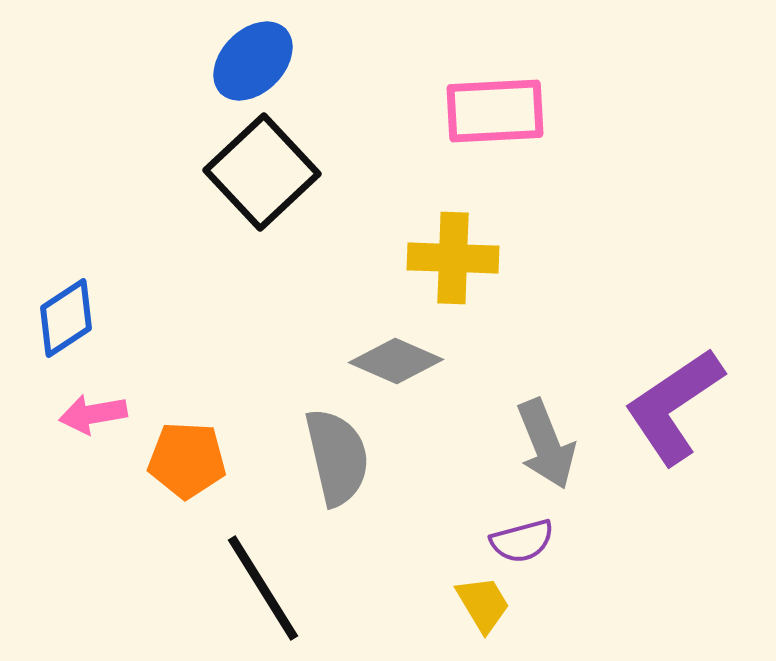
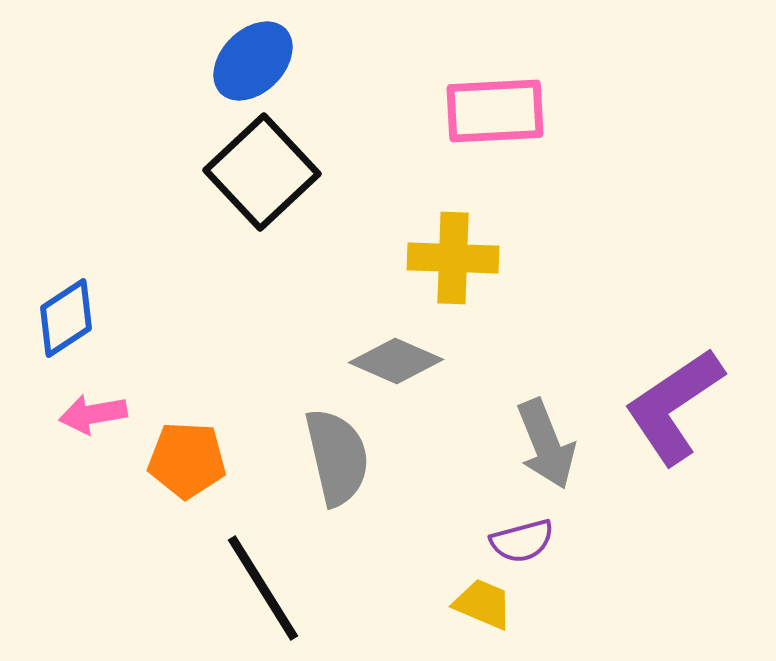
yellow trapezoid: rotated 36 degrees counterclockwise
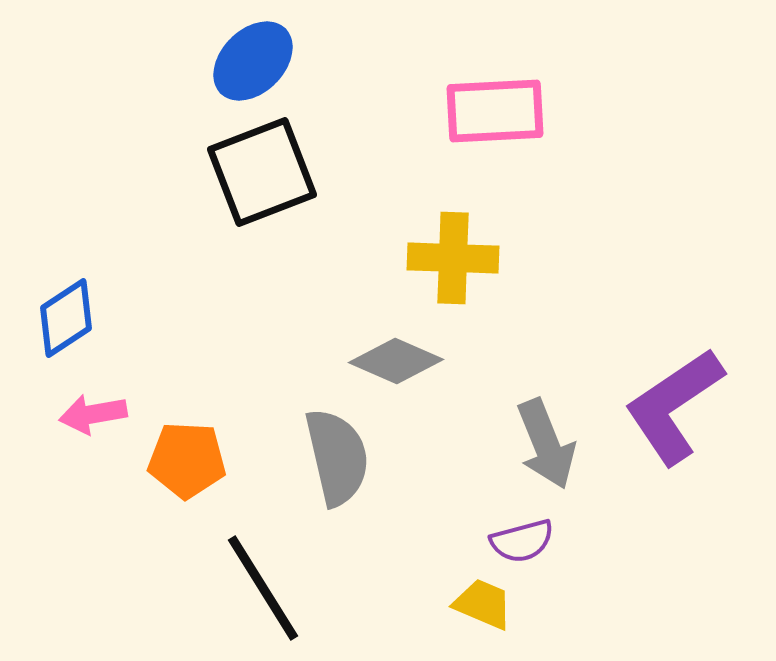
black square: rotated 22 degrees clockwise
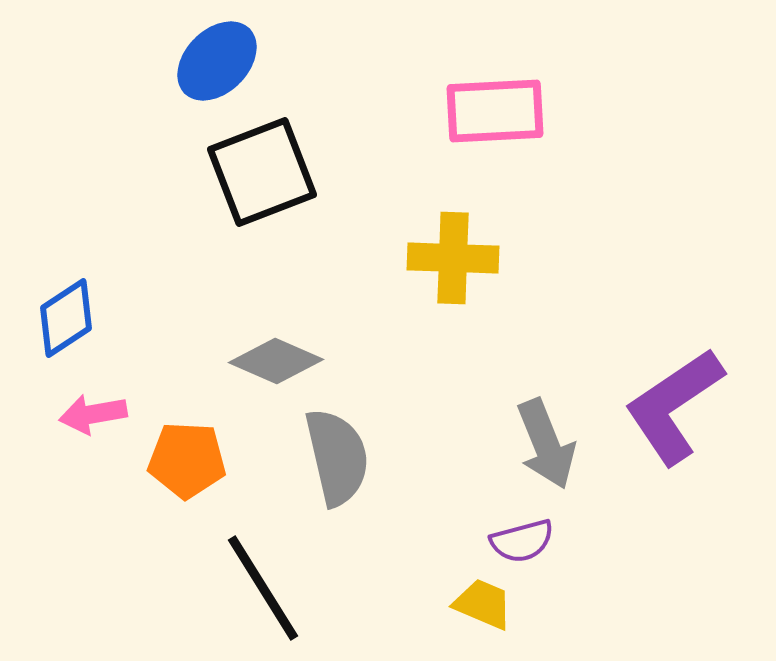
blue ellipse: moved 36 px left
gray diamond: moved 120 px left
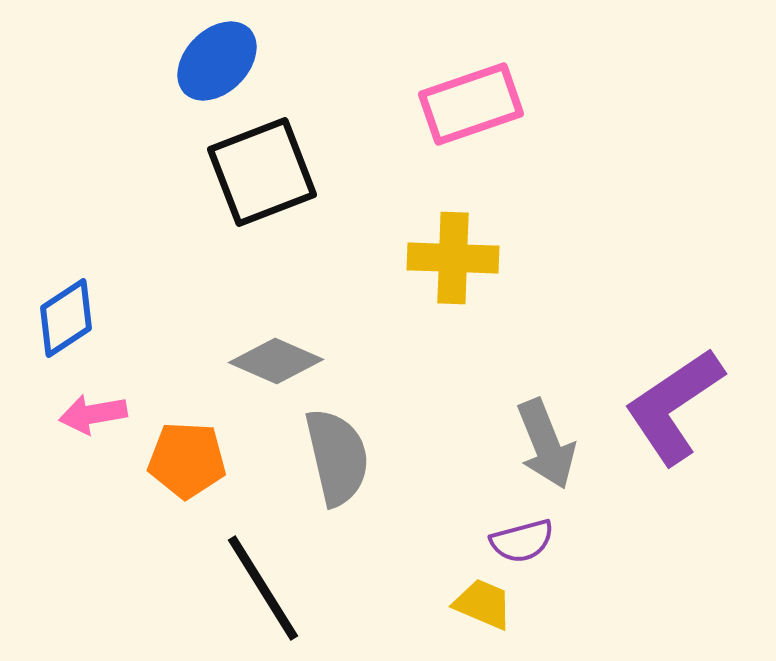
pink rectangle: moved 24 px left, 7 px up; rotated 16 degrees counterclockwise
